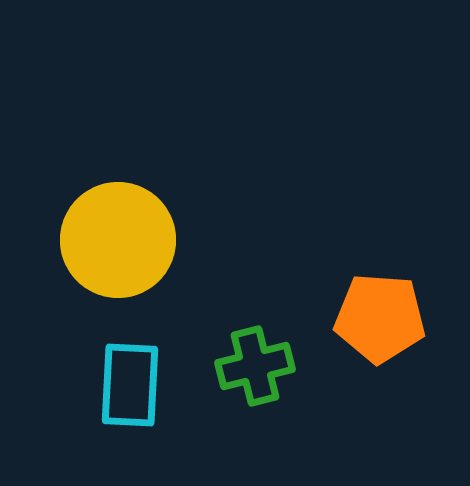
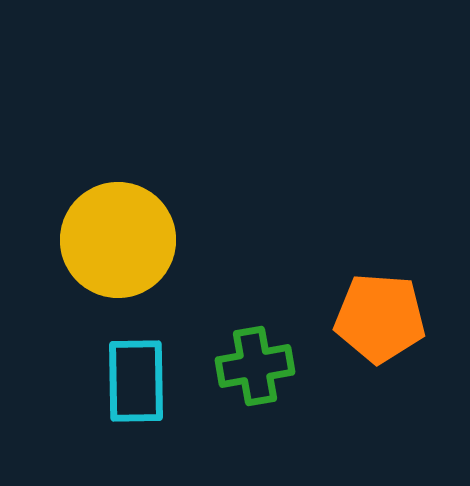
green cross: rotated 4 degrees clockwise
cyan rectangle: moved 6 px right, 4 px up; rotated 4 degrees counterclockwise
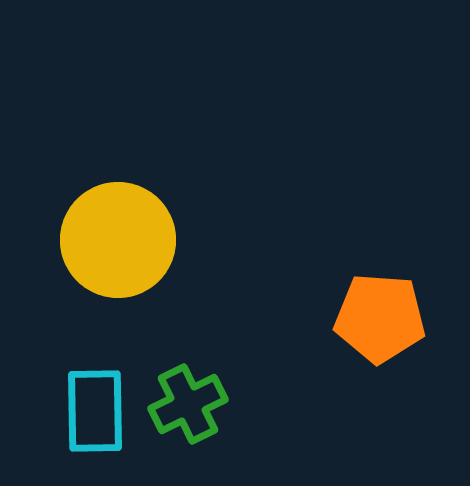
green cross: moved 67 px left, 38 px down; rotated 16 degrees counterclockwise
cyan rectangle: moved 41 px left, 30 px down
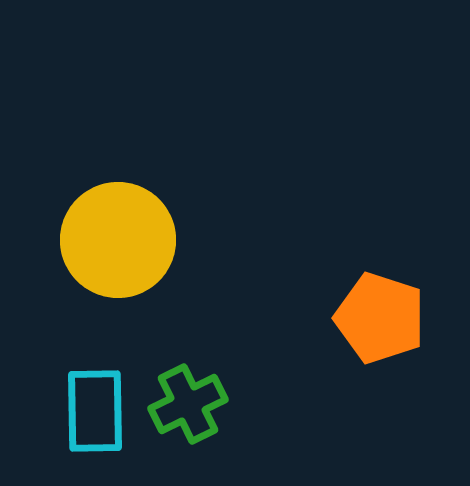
orange pentagon: rotated 14 degrees clockwise
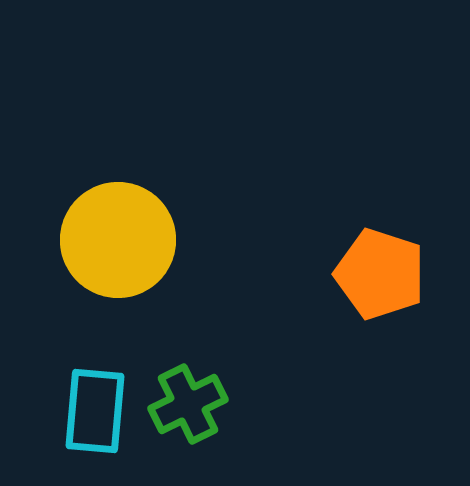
orange pentagon: moved 44 px up
cyan rectangle: rotated 6 degrees clockwise
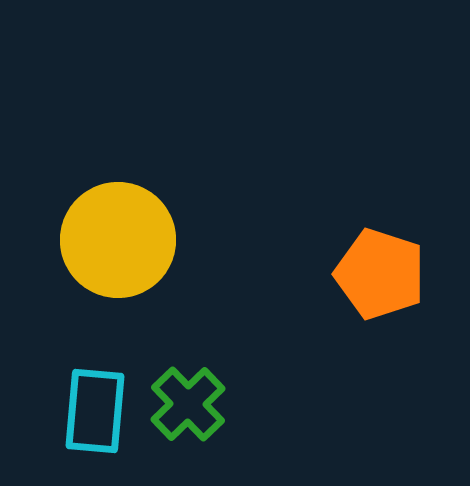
green cross: rotated 18 degrees counterclockwise
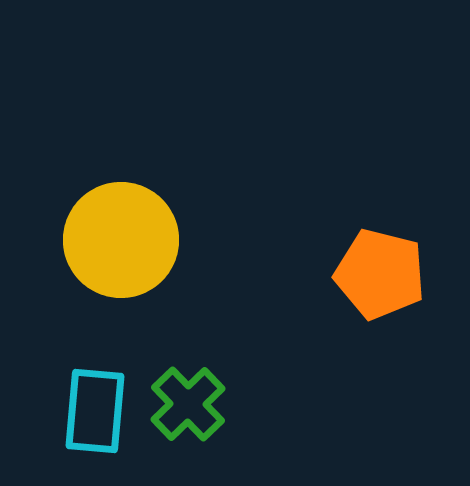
yellow circle: moved 3 px right
orange pentagon: rotated 4 degrees counterclockwise
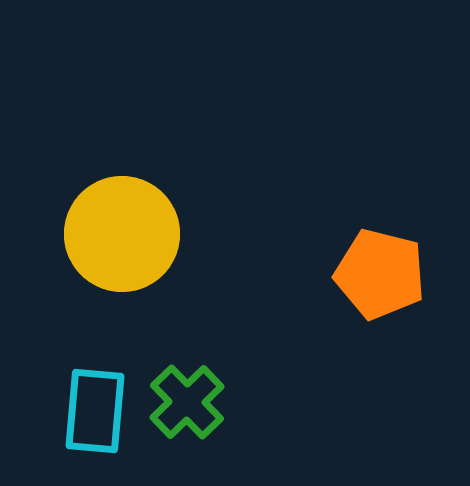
yellow circle: moved 1 px right, 6 px up
green cross: moved 1 px left, 2 px up
